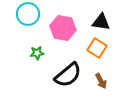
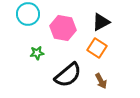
black triangle: rotated 36 degrees counterclockwise
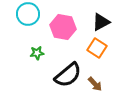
pink hexagon: moved 1 px up
brown arrow: moved 6 px left, 3 px down; rotated 14 degrees counterclockwise
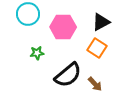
pink hexagon: rotated 10 degrees counterclockwise
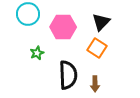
black triangle: rotated 18 degrees counterclockwise
green star: rotated 16 degrees counterclockwise
black semicircle: rotated 52 degrees counterclockwise
brown arrow: rotated 42 degrees clockwise
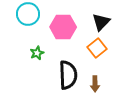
orange square: rotated 18 degrees clockwise
